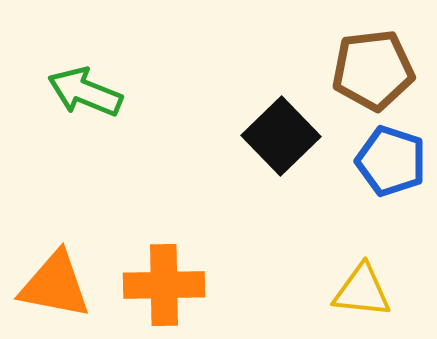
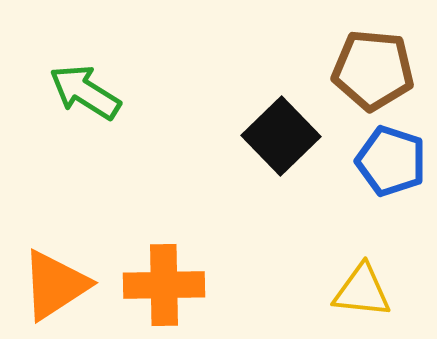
brown pentagon: rotated 12 degrees clockwise
green arrow: rotated 10 degrees clockwise
orange triangle: rotated 44 degrees counterclockwise
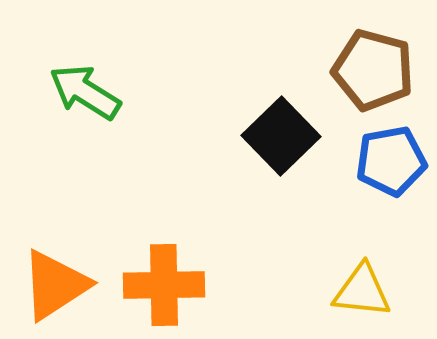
brown pentagon: rotated 10 degrees clockwise
blue pentagon: rotated 28 degrees counterclockwise
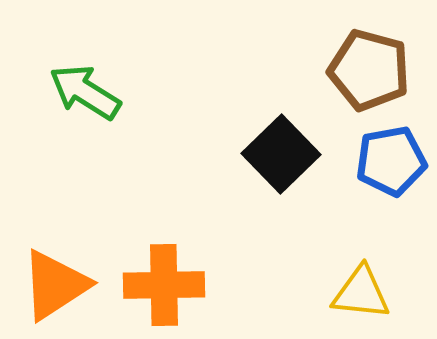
brown pentagon: moved 4 px left
black square: moved 18 px down
yellow triangle: moved 1 px left, 2 px down
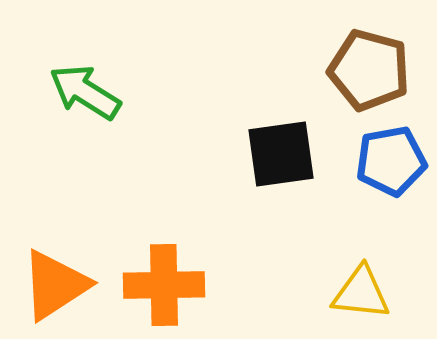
black square: rotated 36 degrees clockwise
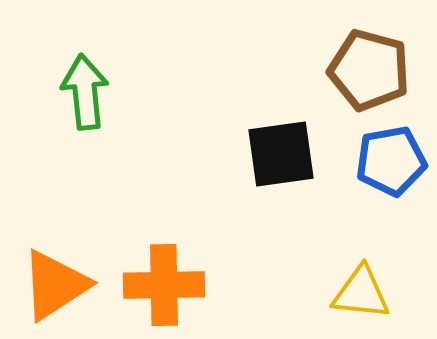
green arrow: rotated 52 degrees clockwise
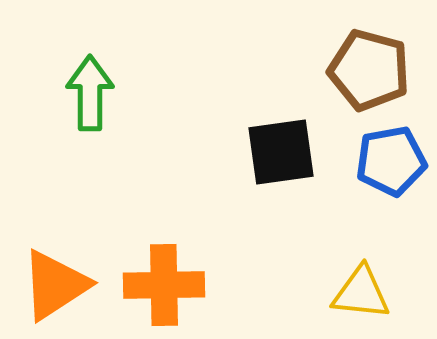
green arrow: moved 5 px right, 1 px down; rotated 6 degrees clockwise
black square: moved 2 px up
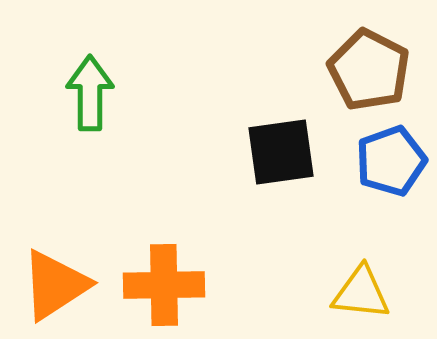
brown pentagon: rotated 12 degrees clockwise
blue pentagon: rotated 10 degrees counterclockwise
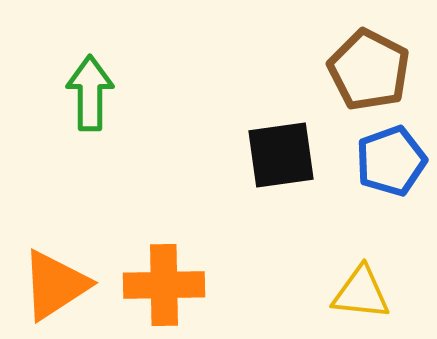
black square: moved 3 px down
